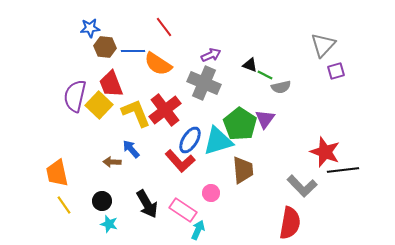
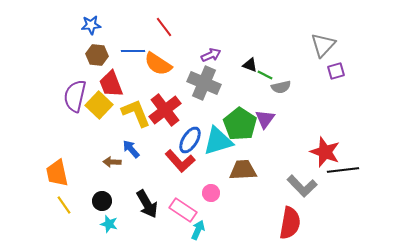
blue star: moved 1 px right, 3 px up
brown hexagon: moved 8 px left, 8 px down
brown trapezoid: rotated 88 degrees counterclockwise
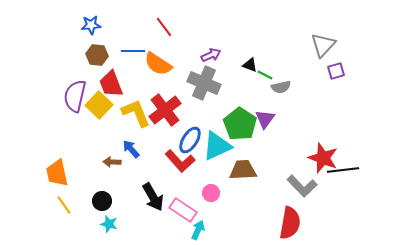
cyan triangle: moved 1 px left, 5 px down; rotated 8 degrees counterclockwise
red star: moved 2 px left, 6 px down
black arrow: moved 6 px right, 7 px up
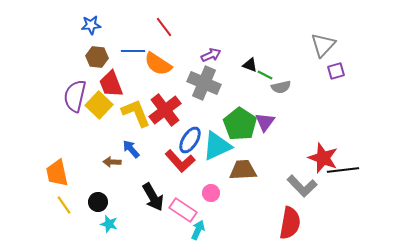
brown hexagon: moved 2 px down
purple triangle: moved 3 px down
black circle: moved 4 px left, 1 px down
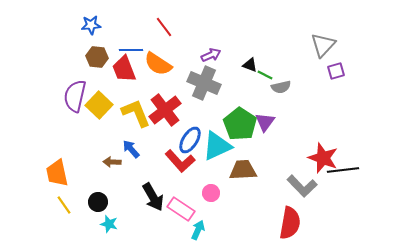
blue line: moved 2 px left, 1 px up
red trapezoid: moved 13 px right, 15 px up
pink rectangle: moved 2 px left, 1 px up
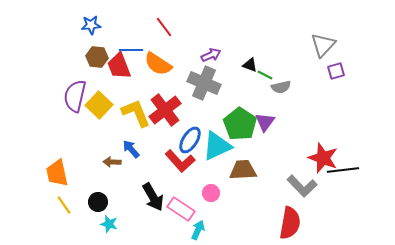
red trapezoid: moved 5 px left, 3 px up
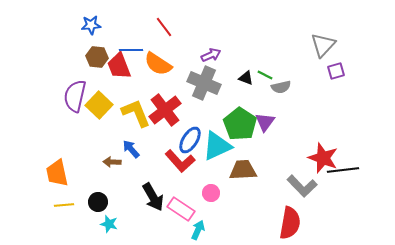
black triangle: moved 4 px left, 13 px down
yellow line: rotated 60 degrees counterclockwise
